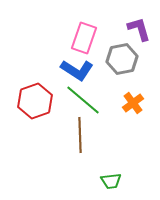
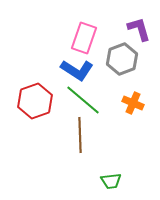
gray hexagon: rotated 8 degrees counterclockwise
orange cross: rotated 30 degrees counterclockwise
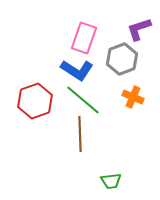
purple L-shape: rotated 92 degrees counterclockwise
orange cross: moved 6 px up
brown line: moved 1 px up
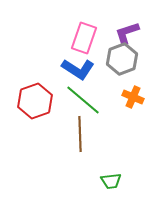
purple L-shape: moved 12 px left, 4 px down
blue L-shape: moved 1 px right, 1 px up
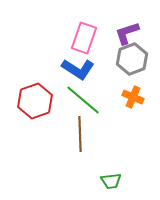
gray hexagon: moved 10 px right
